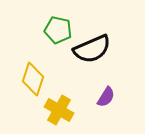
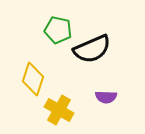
purple semicircle: rotated 60 degrees clockwise
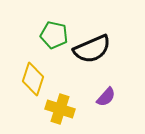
green pentagon: moved 4 px left, 5 px down
purple semicircle: rotated 50 degrees counterclockwise
yellow cross: moved 1 px right, 1 px up; rotated 12 degrees counterclockwise
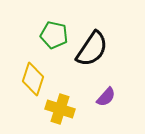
black semicircle: rotated 33 degrees counterclockwise
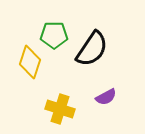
green pentagon: rotated 12 degrees counterclockwise
yellow diamond: moved 3 px left, 17 px up
purple semicircle: rotated 20 degrees clockwise
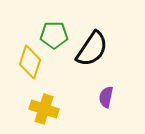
purple semicircle: rotated 130 degrees clockwise
yellow cross: moved 16 px left
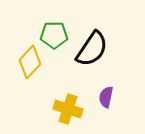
yellow diamond: rotated 24 degrees clockwise
yellow cross: moved 24 px right
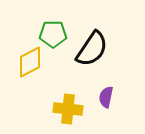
green pentagon: moved 1 px left, 1 px up
yellow diamond: rotated 20 degrees clockwise
yellow cross: rotated 12 degrees counterclockwise
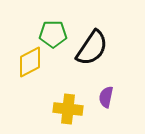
black semicircle: moved 1 px up
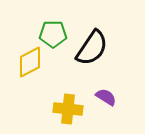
purple semicircle: rotated 110 degrees clockwise
